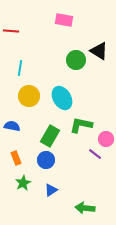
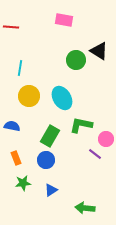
red line: moved 4 px up
green star: rotated 21 degrees clockwise
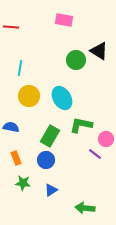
blue semicircle: moved 1 px left, 1 px down
green star: rotated 14 degrees clockwise
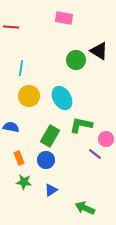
pink rectangle: moved 2 px up
cyan line: moved 1 px right
orange rectangle: moved 3 px right
green star: moved 1 px right, 1 px up
green arrow: rotated 18 degrees clockwise
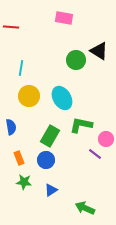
blue semicircle: rotated 70 degrees clockwise
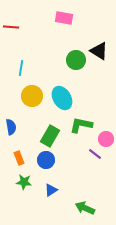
yellow circle: moved 3 px right
